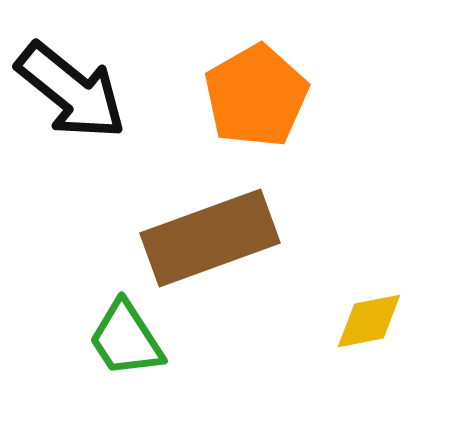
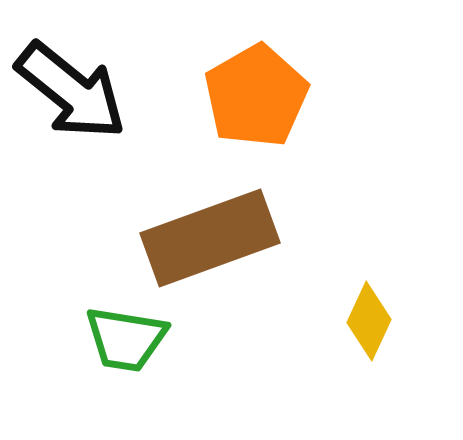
yellow diamond: rotated 54 degrees counterclockwise
green trapezoid: rotated 48 degrees counterclockwise
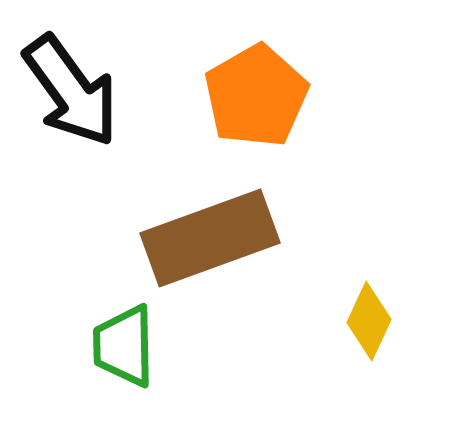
black arrow: rotated 15 degrees clockwise
green trapezoid: moved 2 px left, 7 px down; rotated 80 degrees clockwise
